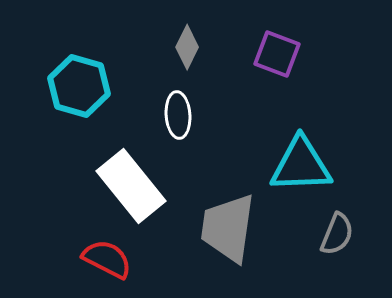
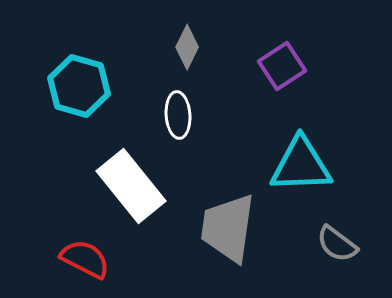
purple square: moved 5 px right, 12 px down; rotated 36 degrees clockwise
gray semicircle: moved 10 px down; rotated 105 degrees clockwise
red semicircle: moved 22 px left
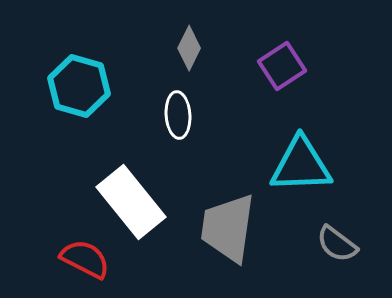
gray diamond: moved 2 px right, 1 px down
white rectangle: moved 16 px down
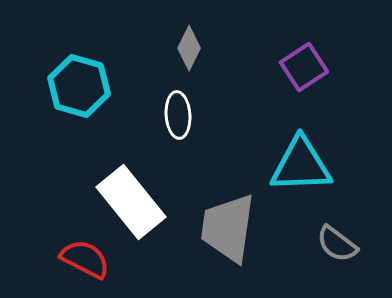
purple square: moved 22 px right, 1 px down
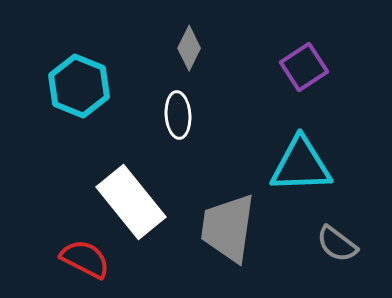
cyan hexagon: rotated 6 degrees clockwise
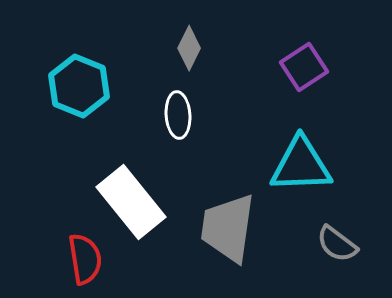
red semicircle: rotated 54 degrees clockwise
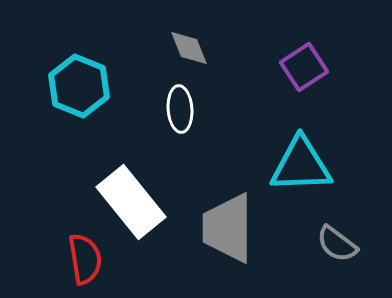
gray diamond: rotated 48 degrees counterclockwise
white ellipse: moved 2 px right, 6 px up
gray trapezoid: rotated 8 degrees counterclockwise
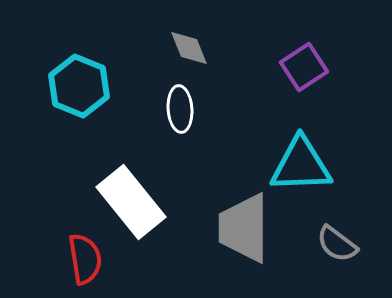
gray trapezoid: moved 16 px right
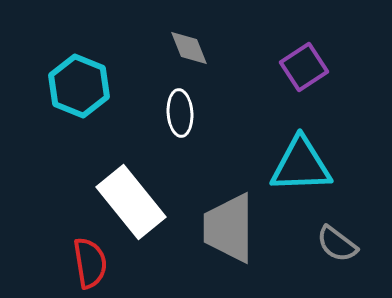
white ellipse: moved 4 px down
gray trapezoid: moved 15 px left
red semicircle: moved 5 px right, 4 px down
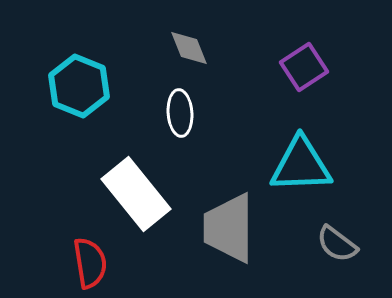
white rectangle: moved 5 px right, 8 px up
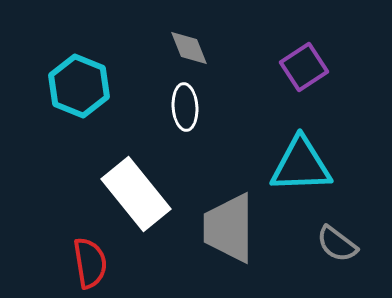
white ellipse: moved 5 px right, 6 px up
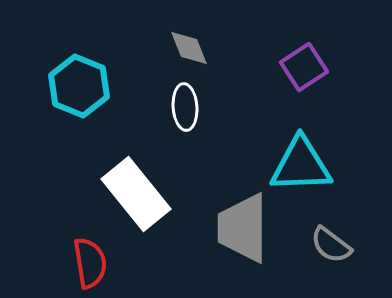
gray trapezoid: moved 14 px right
gray semicircle: moved 6 px left, 1 px down
